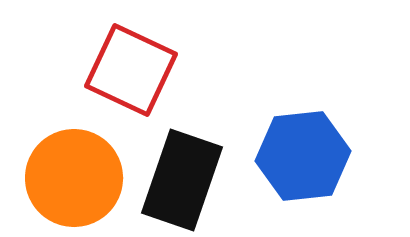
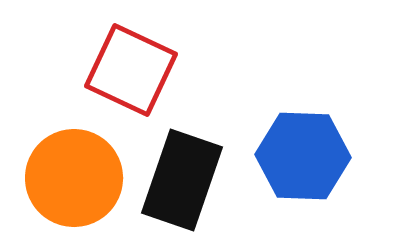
blue hexagon: rotated 8 degrees clockwise
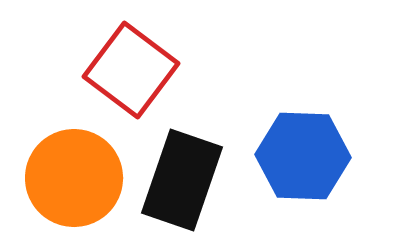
red square: rotated 12 degrees clockwise
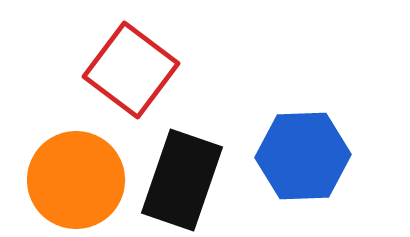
blue hexagon: rotated 4 degrees counterclockwise
orange circle: moved 2 px right, 2 px down
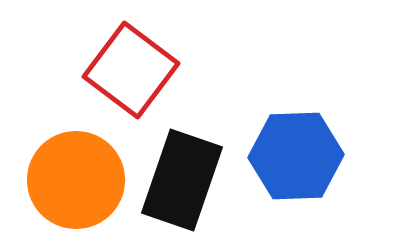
blue hexagon: moved 7 px left
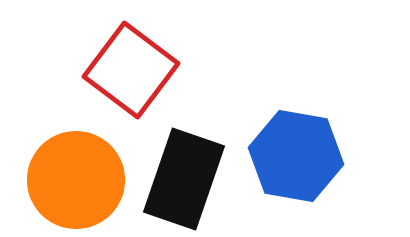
blue hexagon: rotated 12 degrees clockwise
black rectangle: moved 2 px right, 1 px up
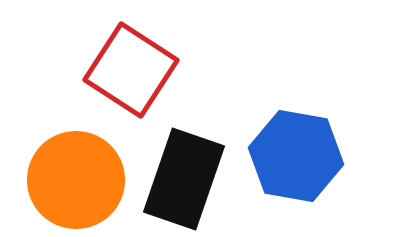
red square: rotated 4 degrees counterclockwise
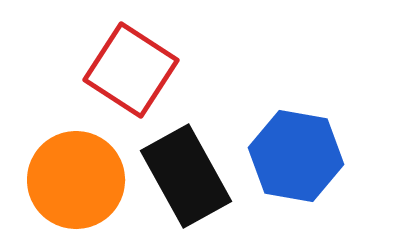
black rectangle: moved 2 px right, 3 px up; rotated 48 degrees counterclockwise
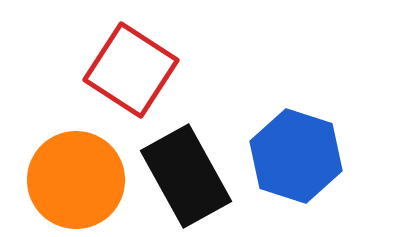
blue hexagon: rotated 8 degrees clockwise
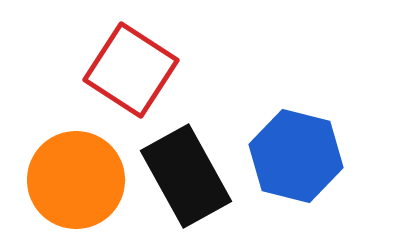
blue hexagon: rotated 4 degrees counterclockwise
